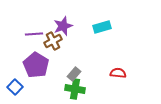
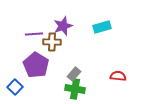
brown cross: moved 1 px left, 1 px down; rotated 30 degrees clockwise
red semicircle: moved 3 px down
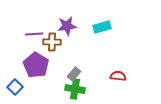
purple star: moved 4 px right; rotated 12 degrees clockwise
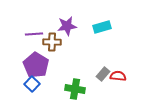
gray rectangle: moved 29 px right
blue square: moved 17 px right, 3 px up
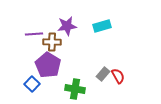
cyan rectangle: moved 1 px up
purple pentagon: moved 12 px right
red semicircle: rotated 56 degrees clockwise
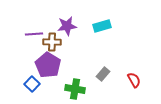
red semicircle: moved 16 px right, 4 px down
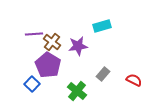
purple star: moved 11 px right, 20 px down
brown cross: rotated 36 degrees clockwise
red semicircle: rotated 35 degrees counterclockwise
green cross: moved 2 px right, 2 px down; rotated 30 degrees clockwise
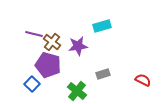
purple line: rotated 18 degrees clockwise
purple pentagon: rotated 15 degrees counterclockwise
gray rectangle: rotated 32 degrees clockwise
red semicircle: moved 9 px right
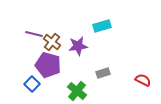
gray rectangle: moved 1 px up
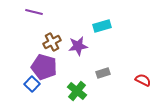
purple line: moved 22 px up
brown cross: rotated 24 degrees clockwise
purple pentagon: moved 4 px left, 2 px down
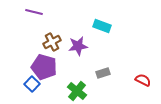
cyan rectangle: rotated 36 degrees clockwise
